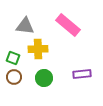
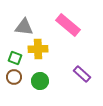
gray triangle: moved 1 px left, 1 px down
green square: moved 2 px right
purple rectangle: rotated 48 degrees clockwise
green circle: moved 4 px left, 3 px down
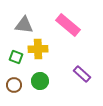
gray triangle: moved 2 px up
green square: moved 1 px right, 1 px up
brown circle: moved 8 px down
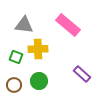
green circle: moved 1 px left
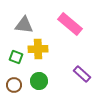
pink rectangle: moved 2 px right, 1 px up
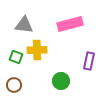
pink rectangle: rotated 55 degrees counterclockwise
yellow cross: moved 1 px left, 1 px down
purple rectangle: moved 7 px right, 13 px up; rotated 60 degrees clockwise
green circle: moved 22 px right
